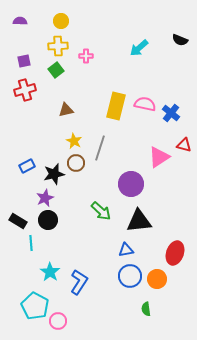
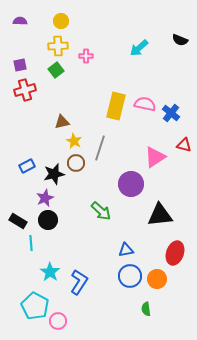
purple square: moved 4 px left, 4 px down
brown triangle: moved 4 px left, 12 px down
pink triangle: moved 4 px left
black triangle: moved 21 px right, 6 px up
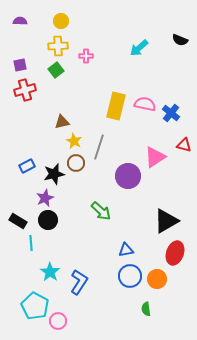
gray line: moved 1 px left, 1 px up
purple circle: moved 3 px left, 8 px up
black triangle: moved 6 px right, 6 px down; rotated 24 degrees counterclockwise
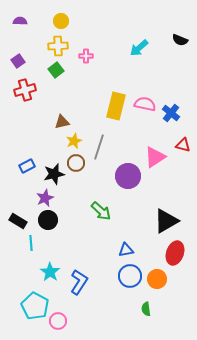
purple square: moved 2 px left, 4 px up; rotated 24 degrees counterclockwise
yellow star: rotated 21 degrees clockwise
red triangle: moved 1 px left
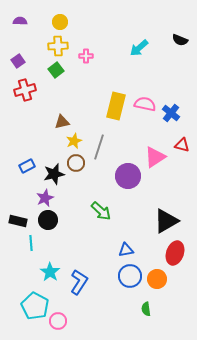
yellow circle: moved 1 px left, 1 px down
red triangle: moved 1 px left
black rectangle: rotated 18 degrees counterclockwise
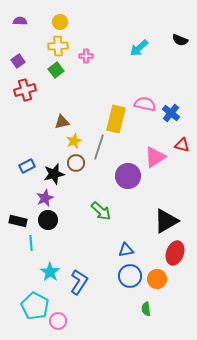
yellow rectangle: moved 13 px down
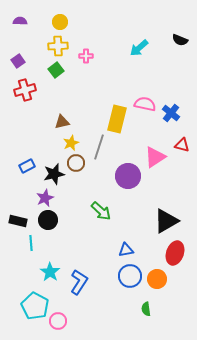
yellow rectangle: moved 1 px right
yellow star: moved 3 px left, 2 px down
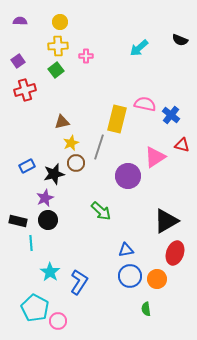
blue cross: moved 2 px down
cyan pentagon: moved 2 px down
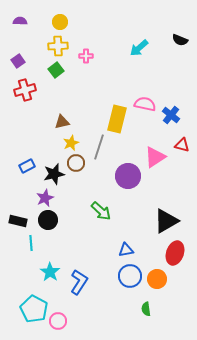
cyan pentagon: moved 1 px left, 1 px down
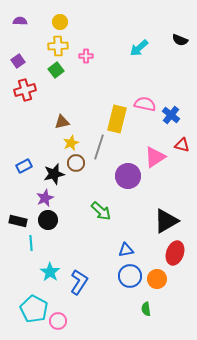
blue rectangle: moved 3 px left
